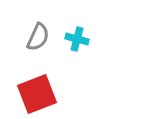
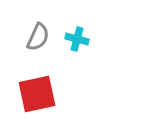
red square: rotated 9 degrees clockwise
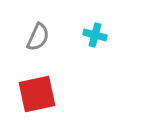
cyan cross: moved 18 px right, 4 px up
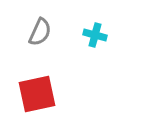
gray semicircle: moved 2 px right, 5 px up
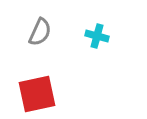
cyan cross: moved 2 px right, 1 px down
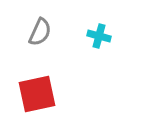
cyan cross: moved 2 px right
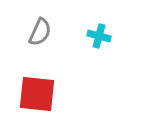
red square: rotated 18 degrees clockwise
